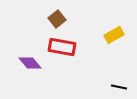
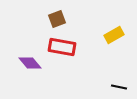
brown square: rotated 18 degrees clockwise
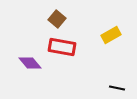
brown square: rotated 30 degrees counterclockwise
yellow rectangle: moved 3 px left
black line: moved 2 px left, 1 px down
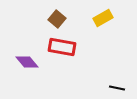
yellow rectangle: moved 8 px left, 17 px up
purple diamond: moved 3 px left, 1 px up
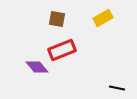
brown square: rotated 30 degrees counterclockwise
red rectangle: moved 3 px down; rotated 32 degrees counterclockwise
purple diamond: moved 10 px right, 5 px down
